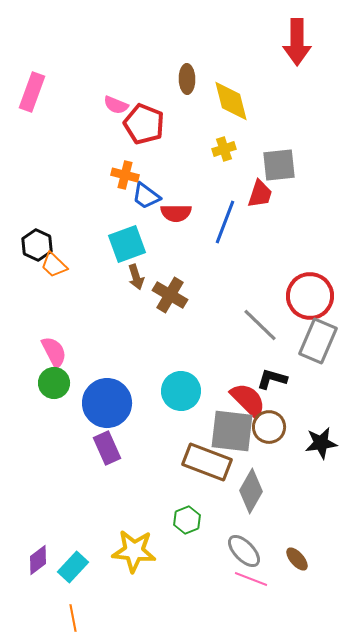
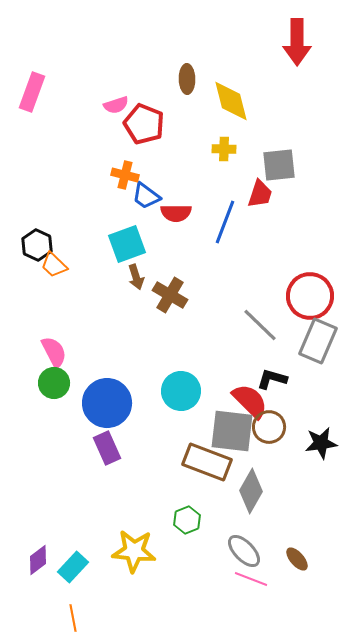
pink semicircle at (116, 105): rotated 40 degrees counterclockwise
yellow cross at (224, 149): rotated 20 degrees clockwise
red semicircle at (248, 400): moved 2 px right, 1 px down
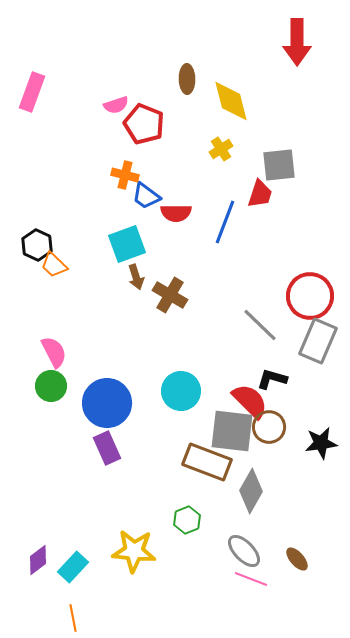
yellow cross at (224, 149): moved 3 px left; rotated 35 degrees counterclockwise
green circle at (54, 383): moved 3 px left, 3 px down
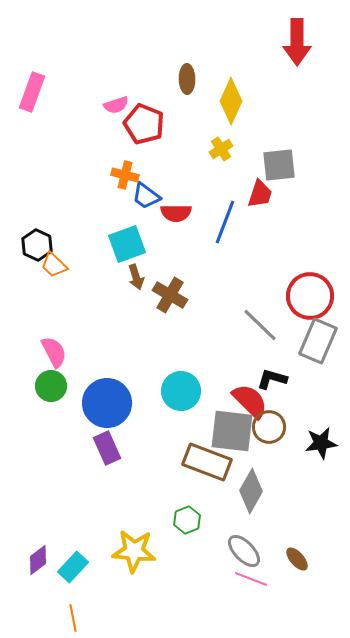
yellow diamond at (231, 101): rotated 39 degrees clockwise
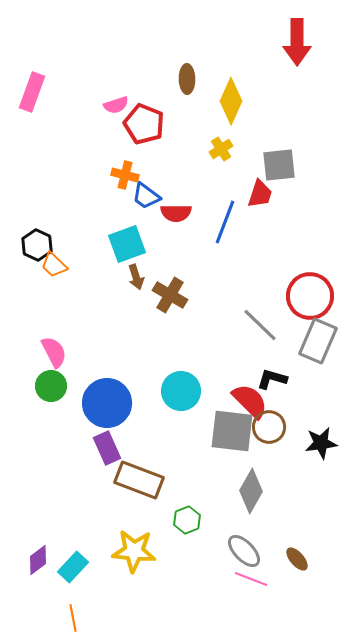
brown rectangle at (207, 462): moved 68 px left, 18 px down
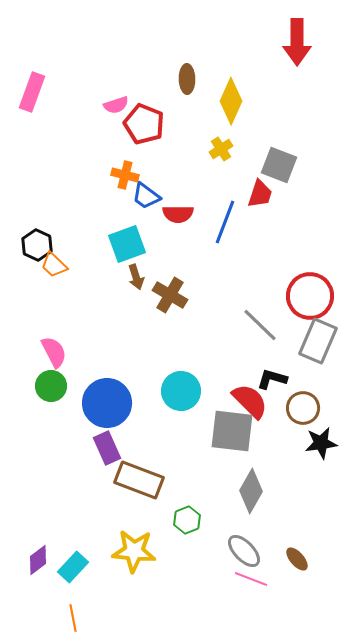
gray square at (279, 165): rotated 27 degrees clockwise
red semicircle at (176, 213): moved 2 px right, 1 px down
brown circle at (269, 427): moved 34 px right, 19 px up
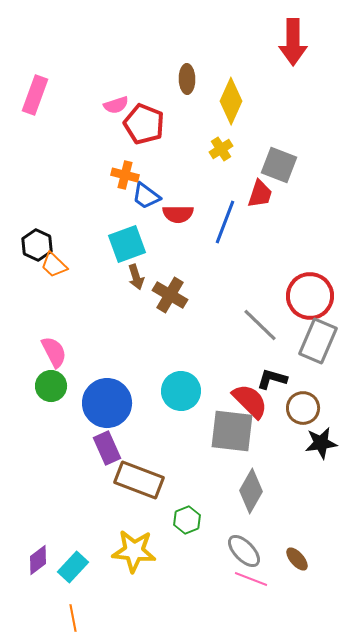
red arrow at (297, 42): moved 4 px left
pink rectangle at (32, 92): moved 3 px right, 3 px down
